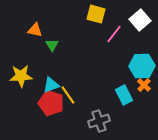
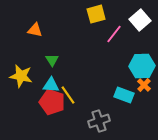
yellow square: rotated 30 degrees counterclockwise
green triangle: moved 15 px down
yellow star: rotated 15 degrees clockwise
cyan triangle: rotated 24 degrees clockwise
cyan rectangle: rotated 42 degrees counterclockwise
red pentagon: moved 1 px right, 1 px up
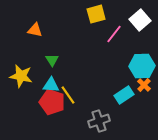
cyan rectangle: rotated 54 degrees counterclockwise
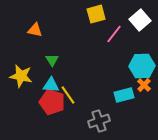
cyan rectangle: rotated 18 degrees clockwise
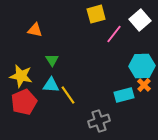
red pentagon: moved 28 px left; rotated 30 degrees clockwise
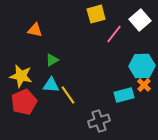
green triangle: rotated 32 degrees clockwise
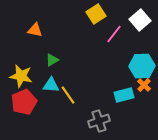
yellow square: rotated 18 degrees counterclockwise
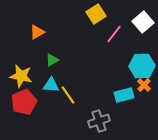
white square: moved 3 px right, 2 px down
orange triangle: moved 2 px right, 2 px down; rotated 42 degrees counterclockwise
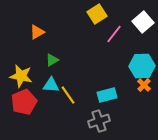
yellow square: moved 1 px right
cyan rectangle: moved 17 px left
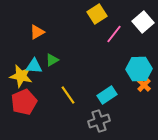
cyan hexagon: moved 3 px left, 3 px down
cyan triangle: moved 17 px left, 19 px up
cyan rectangle: rotated 18 degrees counterclockwise
